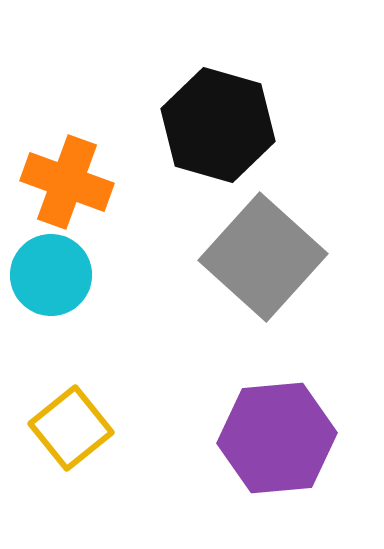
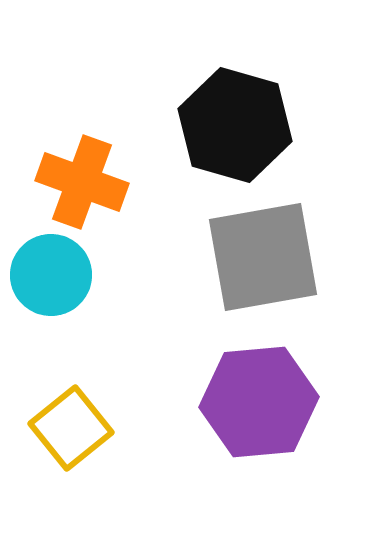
black hexagon: moved 17 px right
orange cross: moved 15 px right
gray square: rotated 38 degrees clockwise
purple hexagon: moved 18 px left, 36 px up
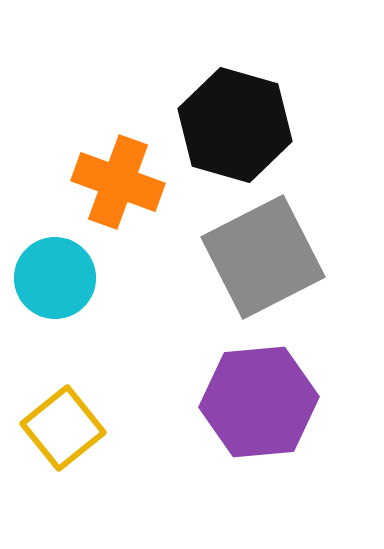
orange cross: moved 36 px right
gray square: rotated 17 degrees counterclockwise
cyan circle: moved 4 px right, 3 px down
yellow square: moved 8 px left
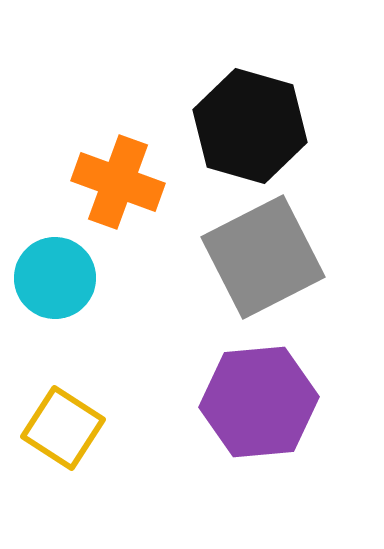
black hexagon: moved 15 px right, 1 px down
yellow square: rotated 18 degrees counterclockwise
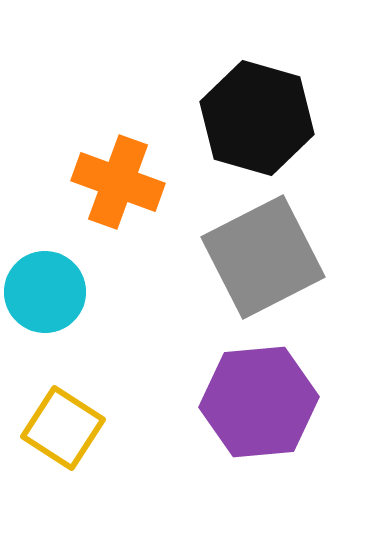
black hexagon: moved 7 px right, 8 px up
cyan circle: moved 10 px left, 14 px down
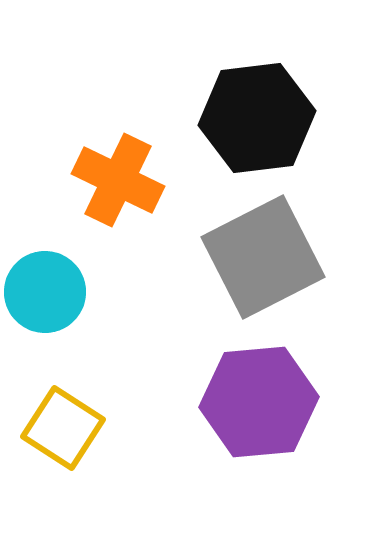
black hexagon: rotated 23 degrees counterclockwise
orange cross: moved 2 px up; rotated 6 degrees clockwise
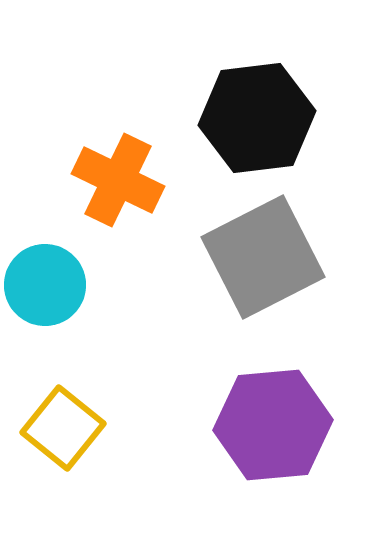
cyan circle: moved 7 px up
purple hexagon: moved 14 px right, 23 px down
yellow square: rotated 6 degrees clockwise
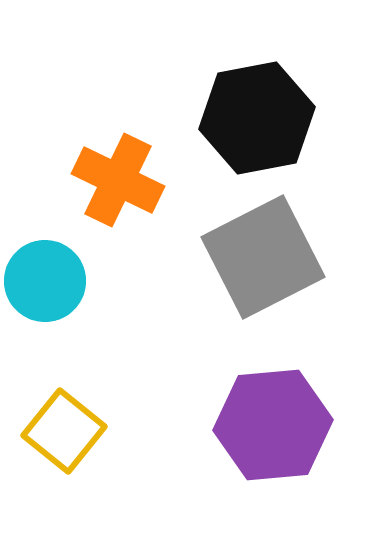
black hexagon: rotated 4 degrees counterclockwise
cyan circle: moved 4 px up
yellow square: moved 1 px right, 3 px down
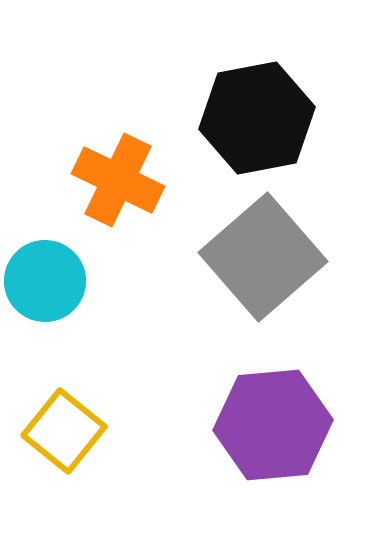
gray square: rotated 14 degrees counterclockwise
